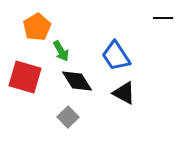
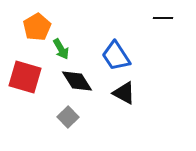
green arrow: moved 2 px up
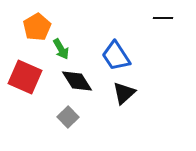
red square: rotated 8 degrees clockwise
black triangle: rotated 50 degrees clockwise
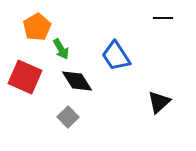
black triangle: moved 35 px right, 9 px down
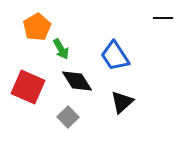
blue trapezoid: moved 1 px left
red square: moved 3 px right, 10 px down
black triangle: moved 37 px left
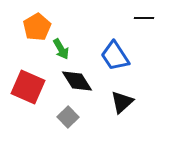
black line: moved 19 px left
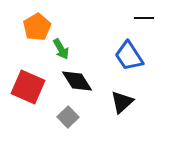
blue trapezoid: moved 14 px right
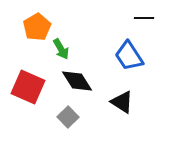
black triangle: rotated 45 degrees counterclockwise
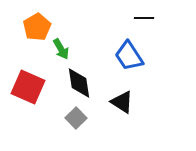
black diamond: moved 2 px right, 2 px down; rotated 24 degrees clockwise
gray square: moved 8 px right, 1 px down
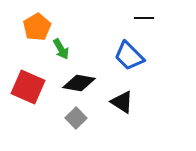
blue trapezoid: rotated 12 degrees counterclockwise
black diamond: rotated 72 degrees counterclockwise
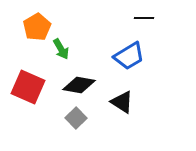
blue trapezoid: rotated 76 degrees counterclockwise
black diamond: moved 2 px down
